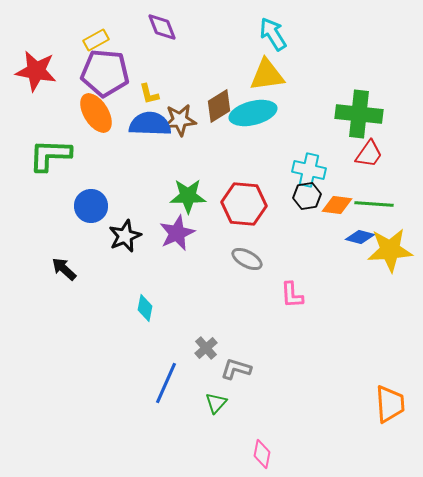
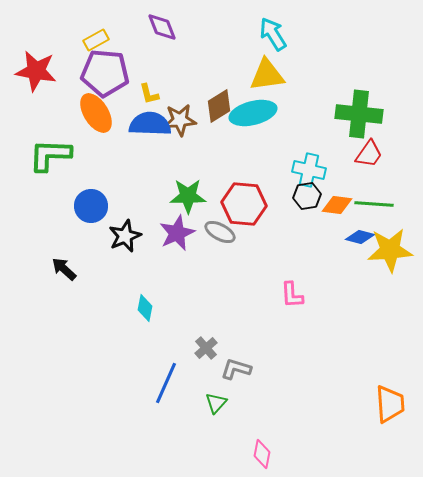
gray ellipse: moved 27 px left, 27 px up
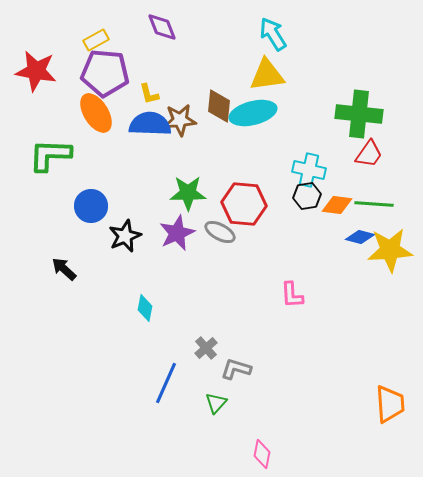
brown diamond: rotated 52 degrees counterclockwise
green star: moved 3 px up
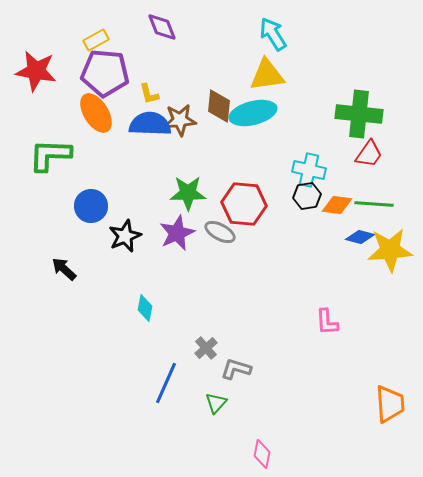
pink L-shape: moved 35 px right, 27 px down
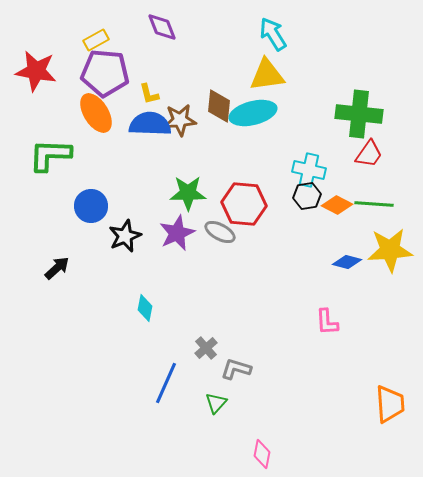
orange diamond: rotated 20 degrees clockwise
blue diamond: moved 13 px left, 25 px down
black arrow: moved 7 px left, 1 px up; rotated 96 degrees clockwise
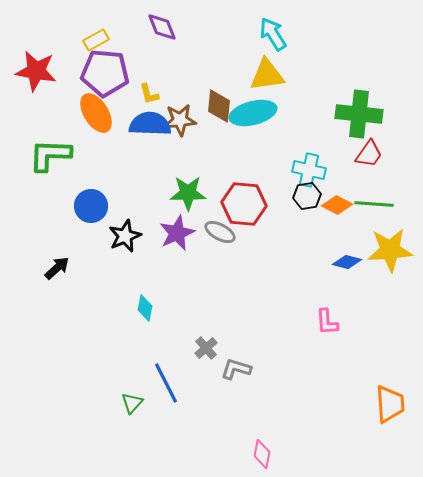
blue line: rotated 51 degrees counterclockwise
green triangle: moved 84 px left
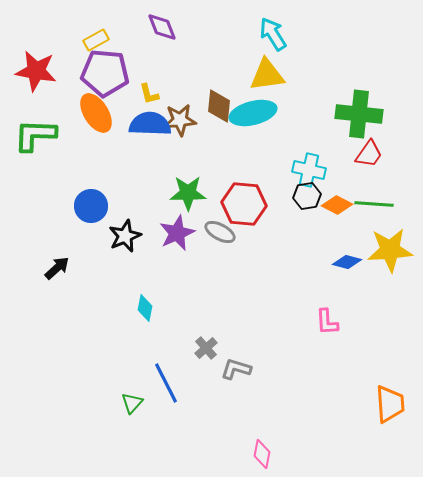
green L-shape: moved 15 px left, 20 px up
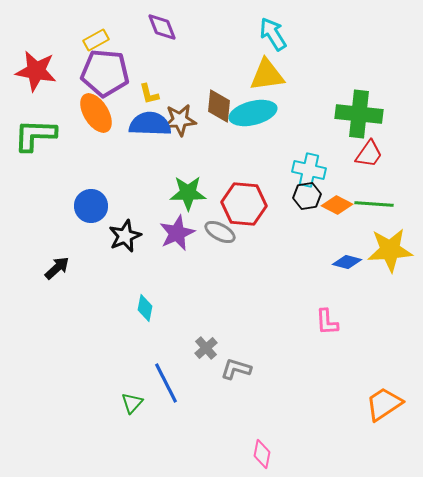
orange trapezoid: moved 6 px left; rotated 120 degrees counterclockwise
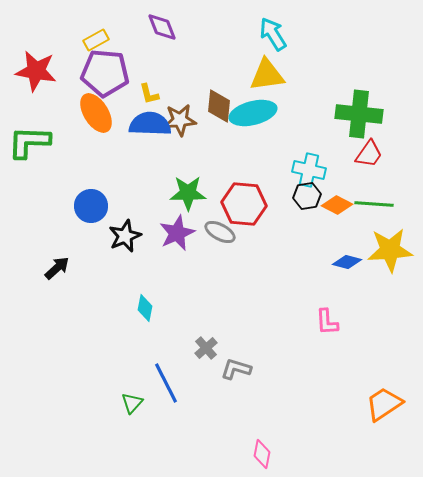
green L-shape: moved 6 px left, 7 px down
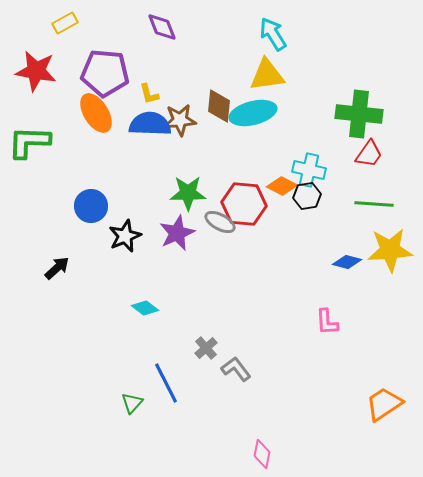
yellow rectangle: moved 31 px left, 17 px up
orange diamond: moved 55 px left, 19 px up
gray ellipse: moved 10 px up
cyan diamond: rotated 64 degrees counterclockwise
gray L-shape: rotated 36 degrees clockwise
